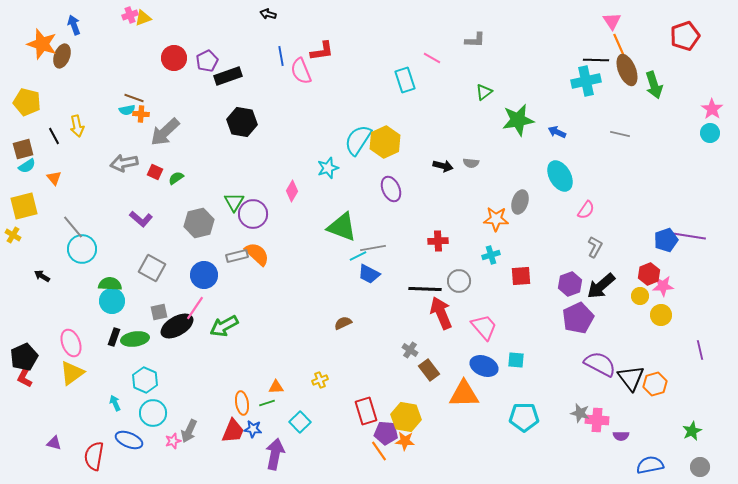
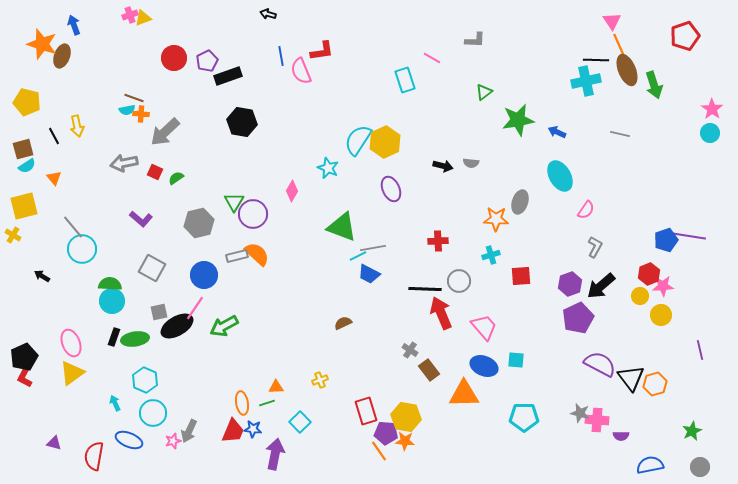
cyan star at (328, 168): rotated 30 degrees counterclockwise
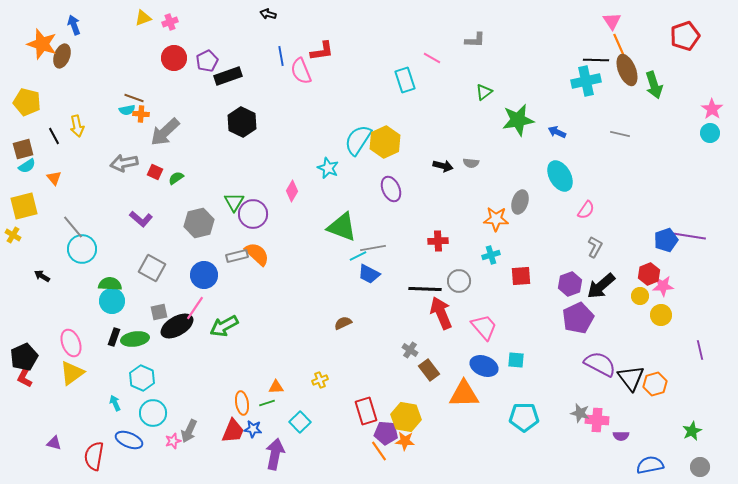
pink cross at (130, 15): moved 40 px right, 7 px down
black hexagon at (242, 122): rotated 16 degrees clockwise
cyan hexagon at (145, 380): moved 3 px left, 2 px up
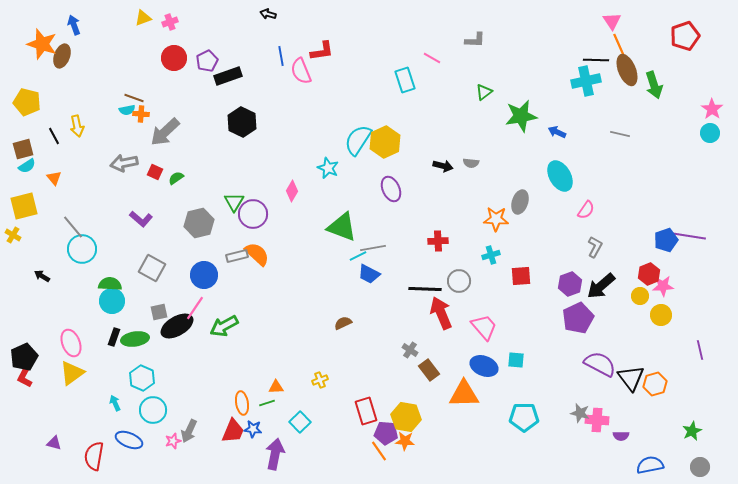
green star at (518, 120): moved 3 px right, 4 px up
cyan circle at (153, 413): moved 3 px up
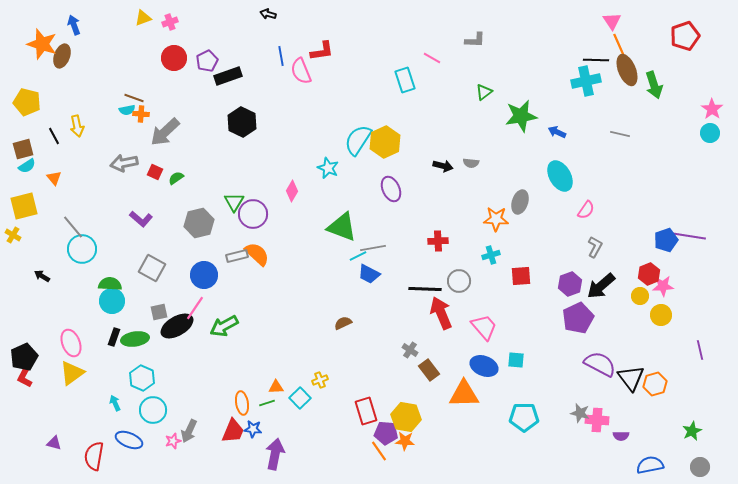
cyan square at (300, 422): moved 24 px up
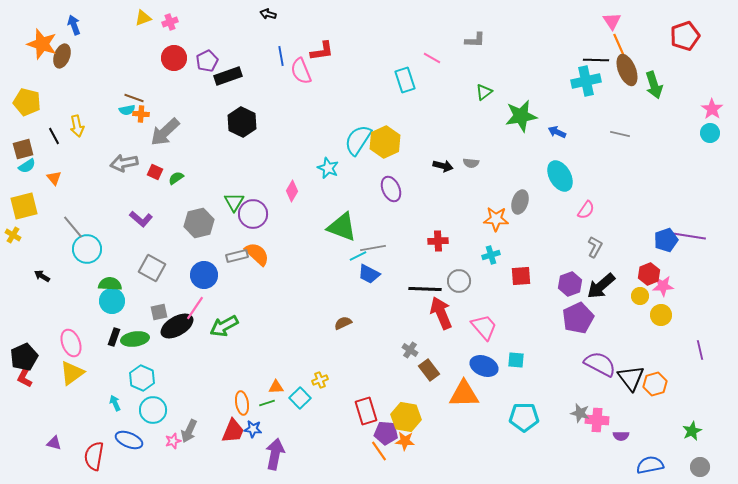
cyan circle at (82, 249): moved 5 px right
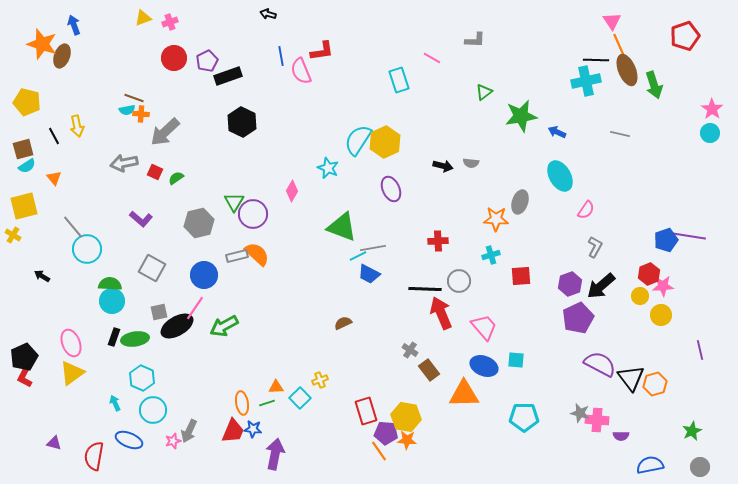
cyan rectangle at (405, 80): moved 6 px left
orange star at (405, 441): moved 2 px right, 1 px up
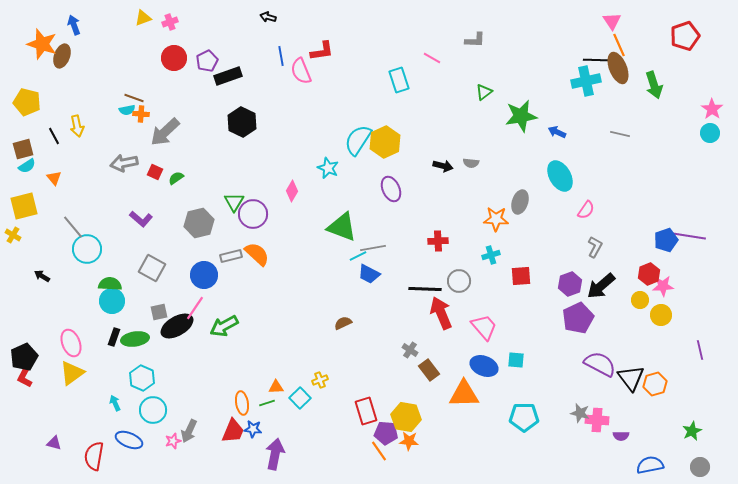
black arrow at (268, 14): moved 3 px down
brown ellipse at (627, 70): moved 9 px left, 2 px up
gray rectangle at (237, 256): moved 6 px left
yellow circle at (640, 296): moved 4 px down
orange star at (407, 440): moved 2 px right, 1 px down
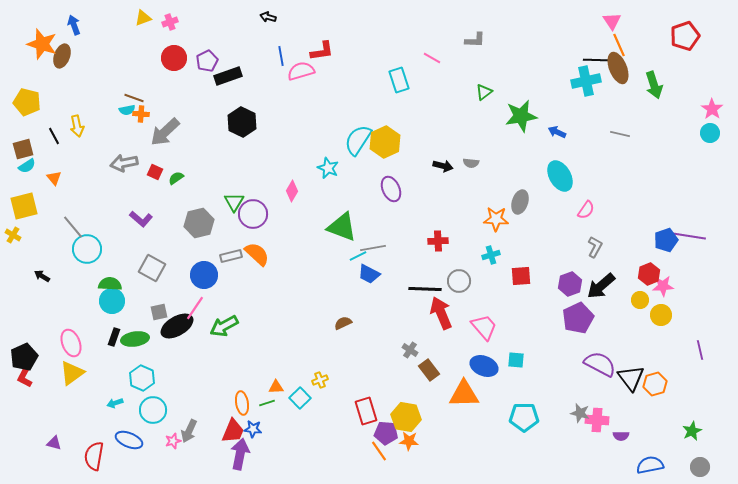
pink semicircle at (301, 71): rotated 96 degrees clockwise
cyan arrow at (115, 403): rotated 84 degrees counterclockwise
purple arrow at (275, 454): moved 35 px left
